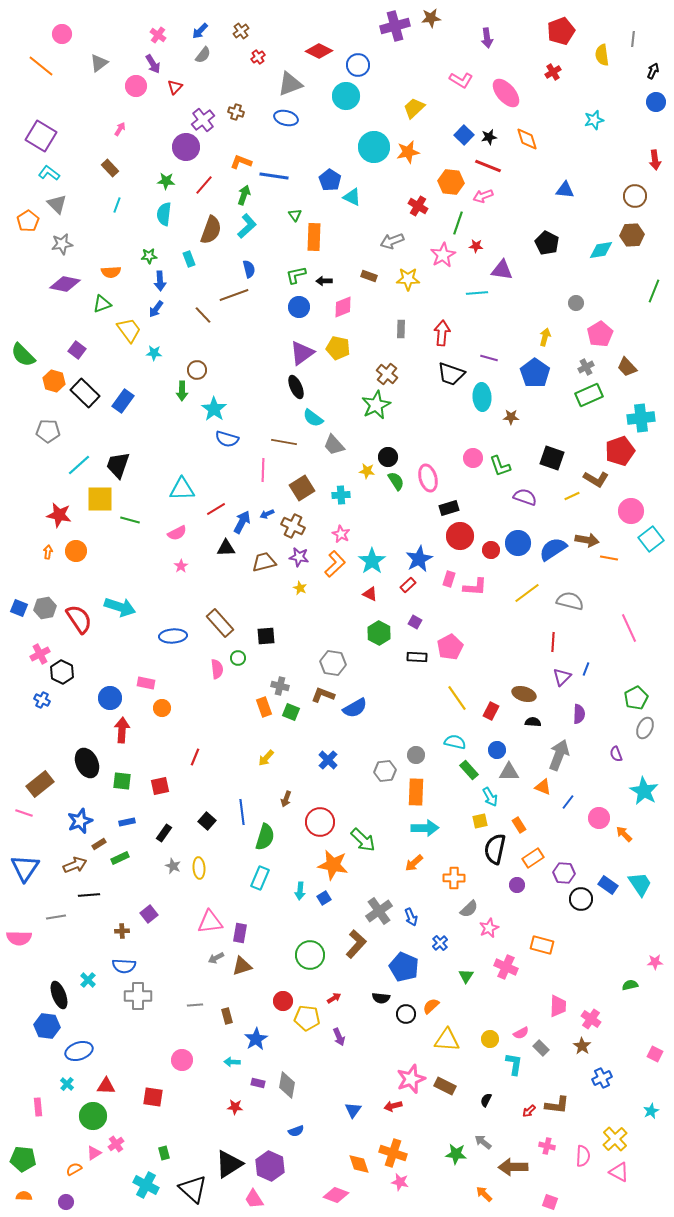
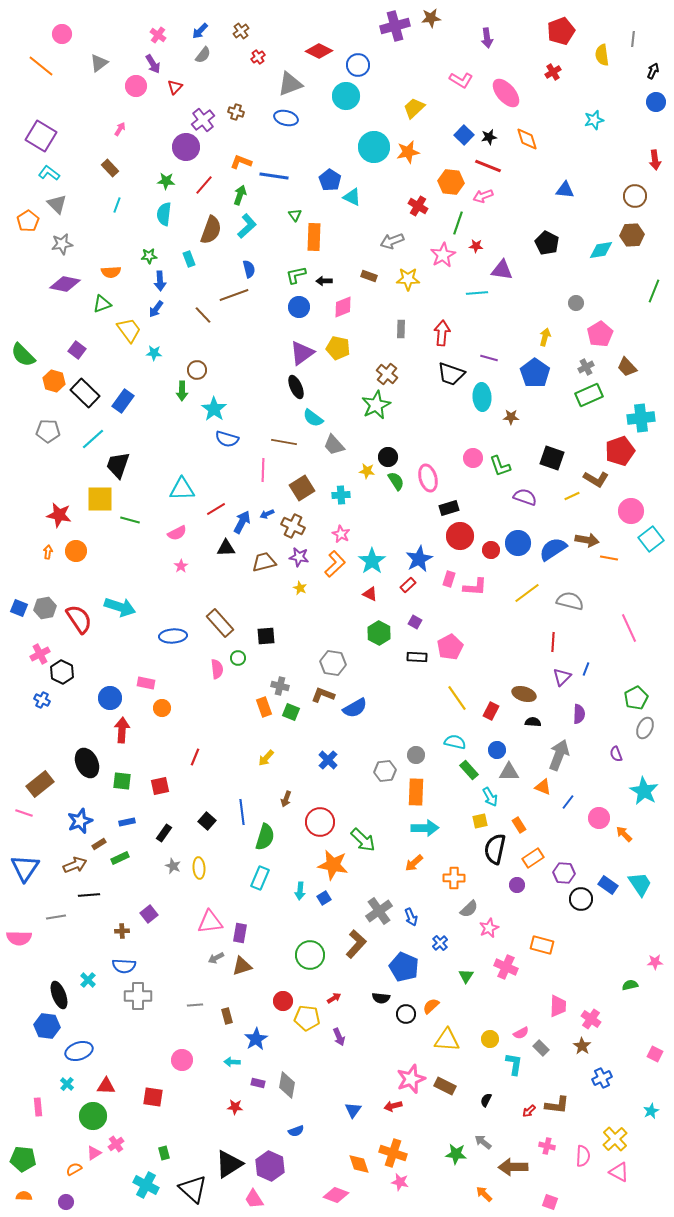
green arrow at (244, 195): moved 4 px left
cyan line at (79, 465): moved 14 px right, 26 px up
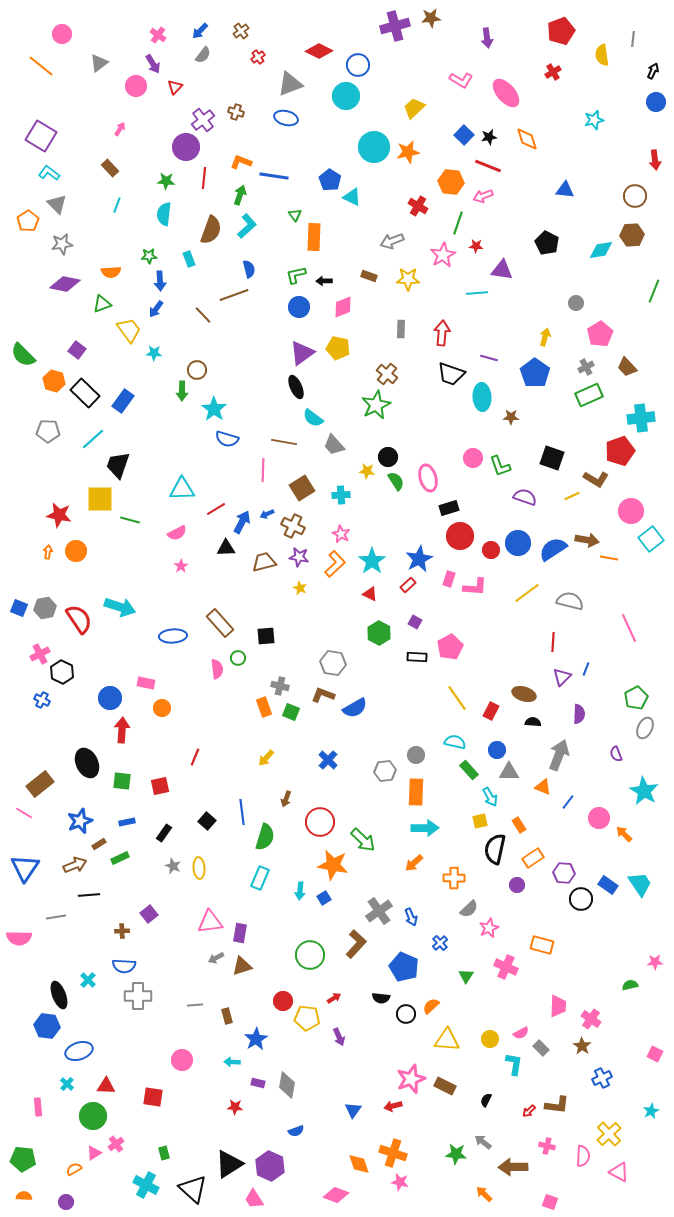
red line at (204, 185): moved 7 px up; rotated 35 degrees counterclockwise
pink line at (24, 813): rotated 12 degrees clockwise
yellow cross at (615, 1139): moved 6 px left, 5 px up
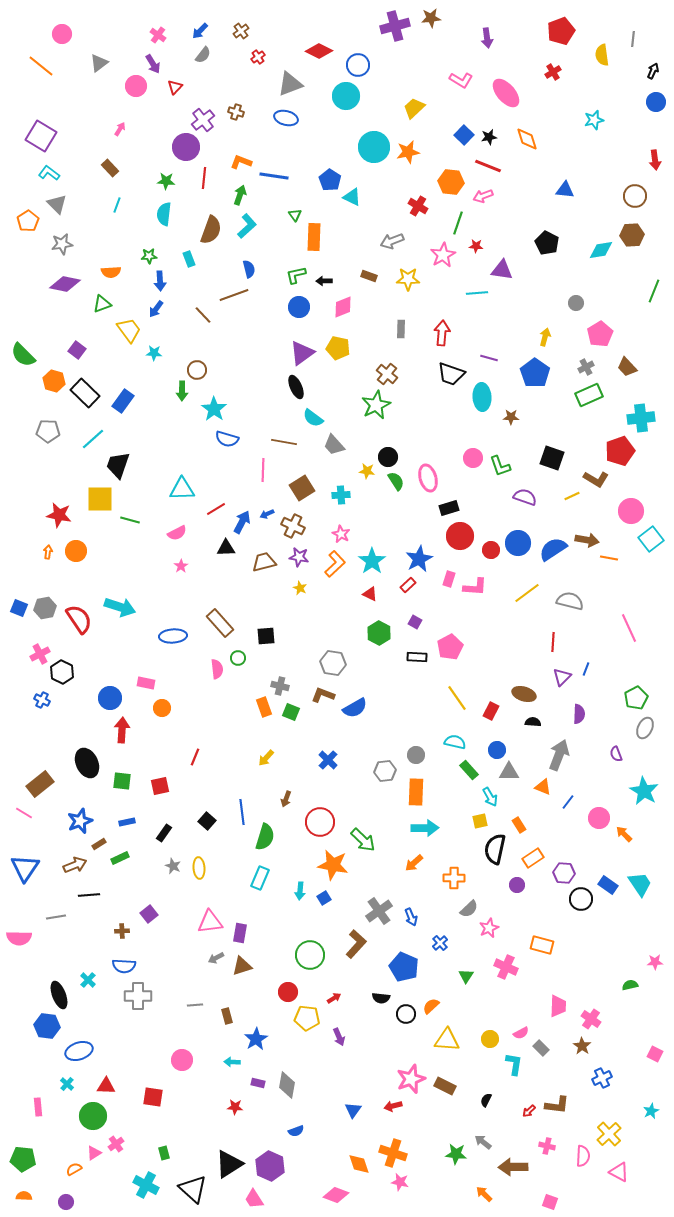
red circle at (283, 1001): moved 5 px right, 9 px up
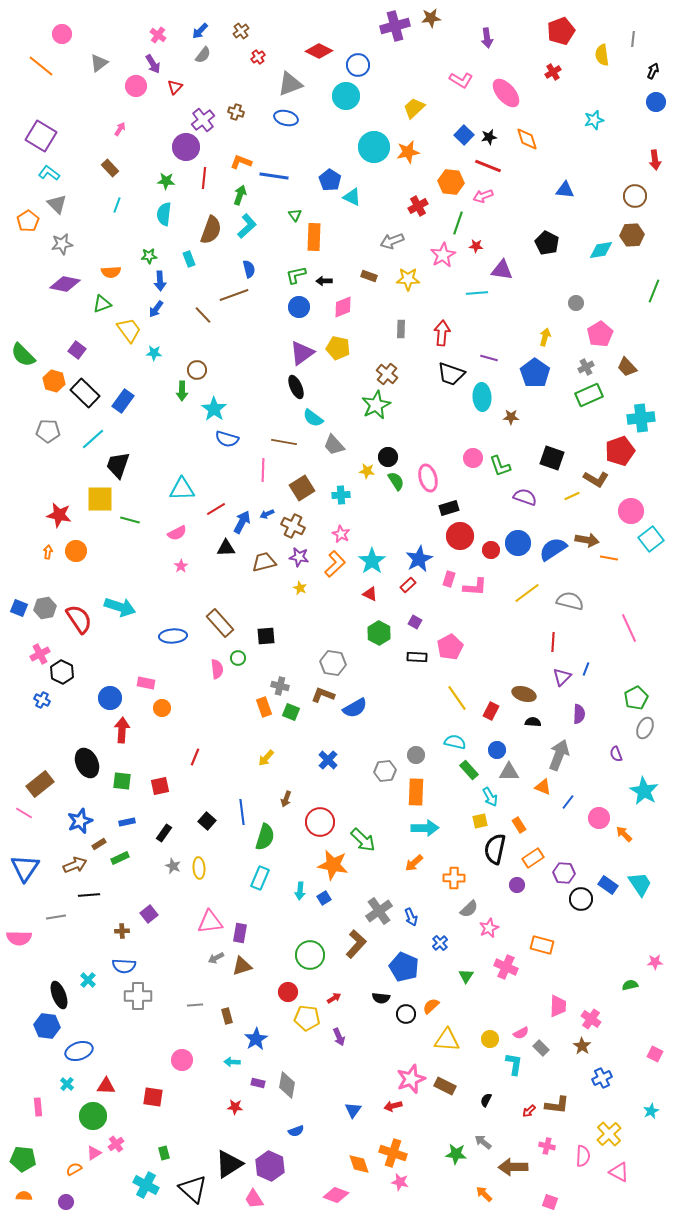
red cross at (418, 206): rotated 30 degrees clockwise
